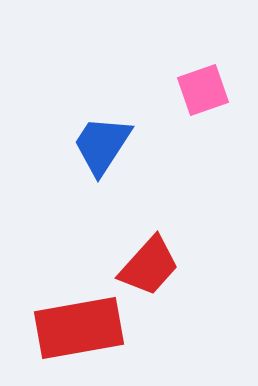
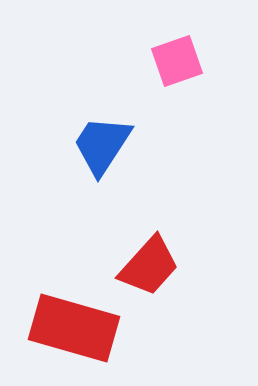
pink square: moved 26 px left, 29 px up
red rectangle: moved 5 px left; rotated 26 degrees clockwise
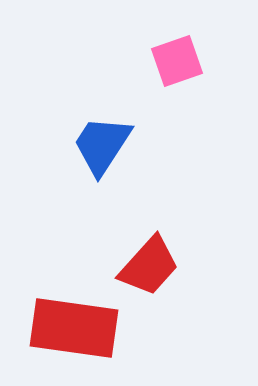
red rectangle: rotated 8 degrees counterclockwise
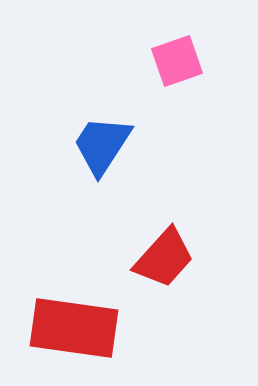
red trapezoid: moved 15 px right, 8 px up
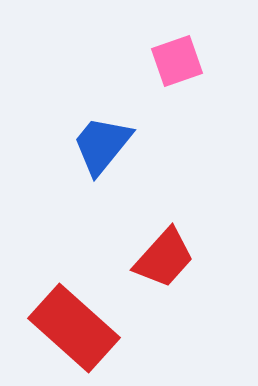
blue trapezoid: rotated 6 degrees clockwise
red rectangle: rotated 34 degrees clockwise
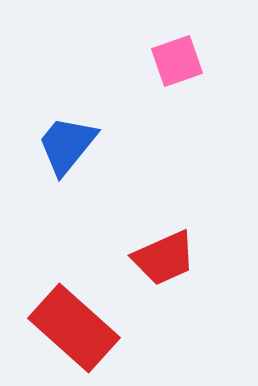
blue trapezoid: moved 35 px left
red trapezoid: rotated 24 degrees clockwise
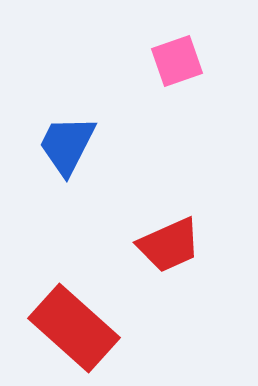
blue trapezoid: rotated 12 degrees counterclockwise
red trapezoid: moved 5 px right, 13 px up
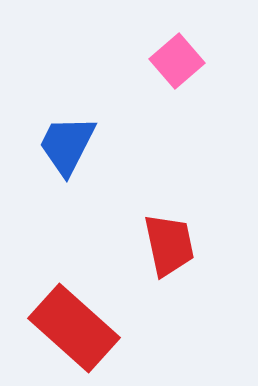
pink square: rotated 22 degrees counterclockwise
red trapezoid: rotated 78 degrees counterclockwise
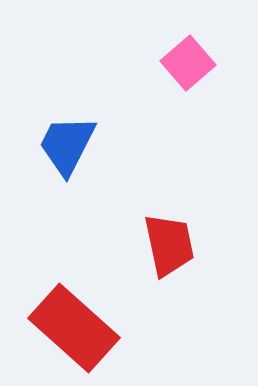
pink square: moved 11 px right, 2 px down
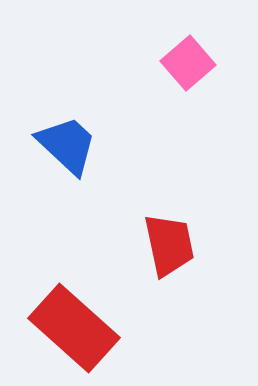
blue trapezoid: rotated 106 degrees clockwise
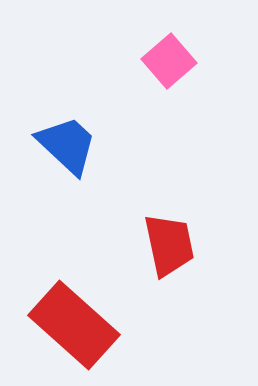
pink square: moved 19 px left, 2 px up
red rectangle: moved 3 px up
